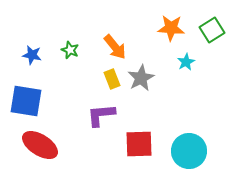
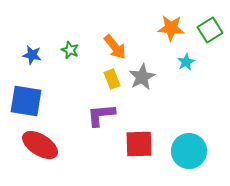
green square: moved 2 px left
gray star: moved 1 px right, 1 px up
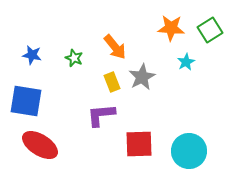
green star: moved 4 px right, 8 px down
yellow rectangle: moved 3 px down
